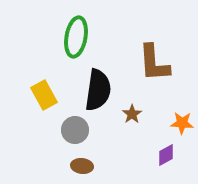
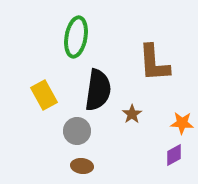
gray circle: moved 2 px right, 1 px down
purple diamond: moved 8 px right
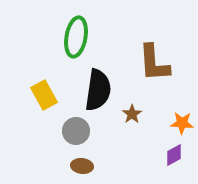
gray circle: moved 1 px left
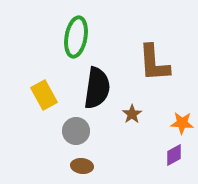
black semicircle: moved 1 px left, 2 px up
